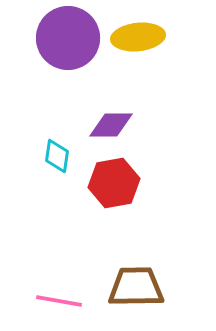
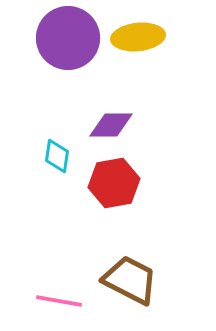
brown trapezoid: moved 6 px left, 7 px up; rotated 28 degrees clockwise
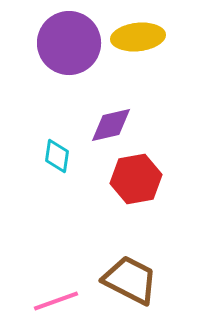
purple circle: moved 1 px right, 5 px down
purple diamond: rotated 12 degrees counterclockwise
red hexagon: moved 22 px right, 4 px up
pink line: moved 3 px left; rotated 30 degrees counterclockwise
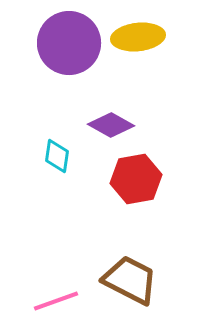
purple diamond: rotated 42 degrees clockwise
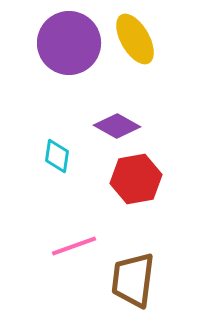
yellow ellipse: moved 3 px left, 2 px down; rotated 66 degrees clockwise
purple diamond: moved 6 px right, 1 px down
brown trapezoid: moved 3 px right; rotated 110 degrees counterclockwise
pink line: moved 18 px right, 55 px up
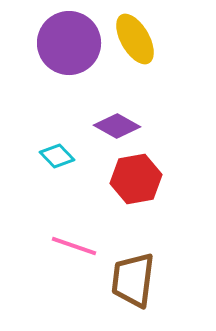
cyan diamond: rotated 52 degrees counterclockwise
pink line: rotated 39 degrees clockwise
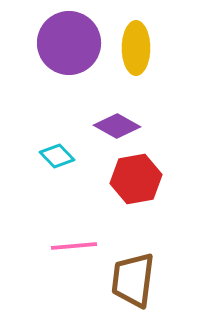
yellow ellipse: moved 1 px right, 9 px down; rotated 30 degrees clockwise
pink line: rotated 24 degrees counterclockwise
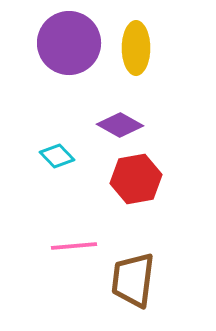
purple diamond: moved 3 px right, 1 px up
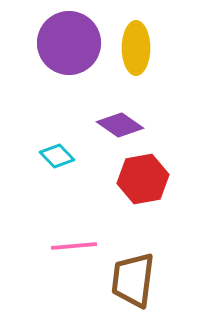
purple diamond: rotated 6 degrees clockwise
red hexagon: moved 7 px right
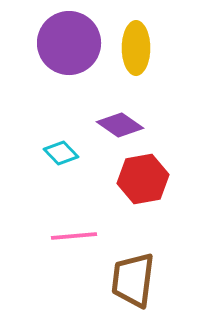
cyan diamond: moved 4 px right, 3 px up
pink line: moved 10 px up
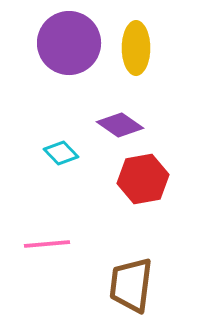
pink line: moved 27 px left, 8 px down
brown trapezoid: moved 2 px left, 5 px down
